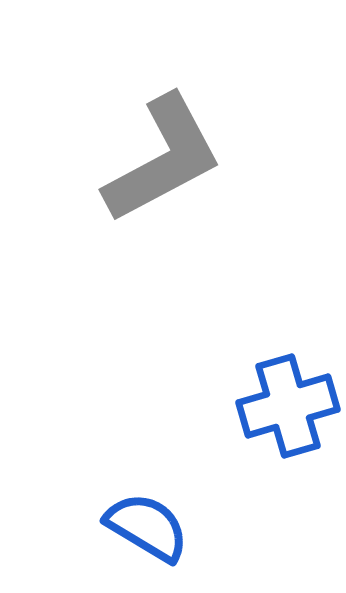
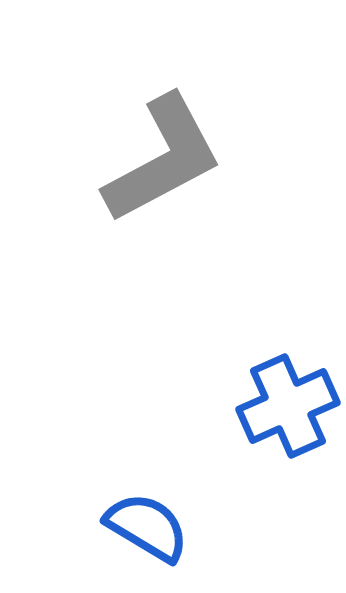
blue cross: rotated 8 degrees counterclockwise
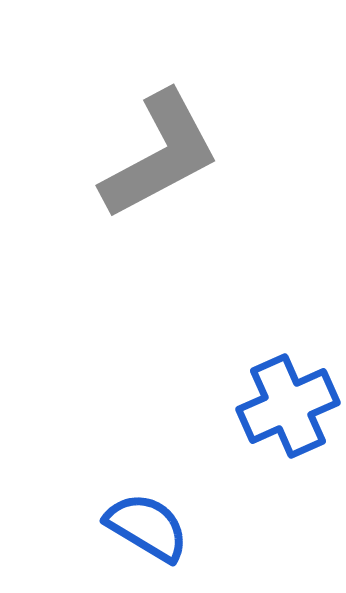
gray L-shape: moved 3 px left, 4 px up
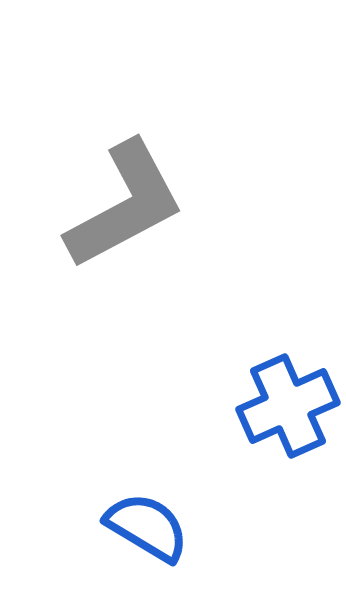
gray L-shape: moved 35 px left, 50 px down
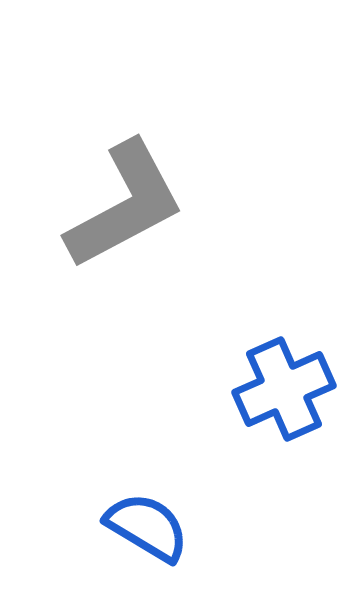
blue cross: moved 4 px left, 17 px up
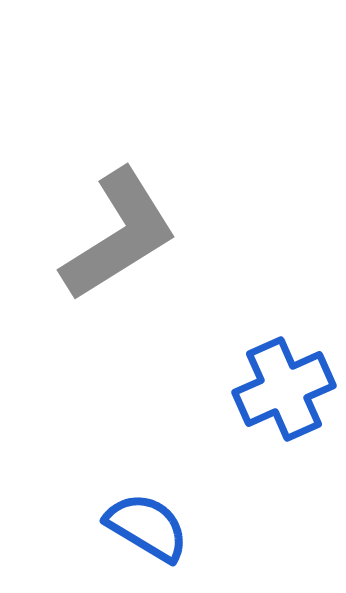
gray L-shape: moved 6 px left, 30 px down; rotated 4 degrees counterclockwise
